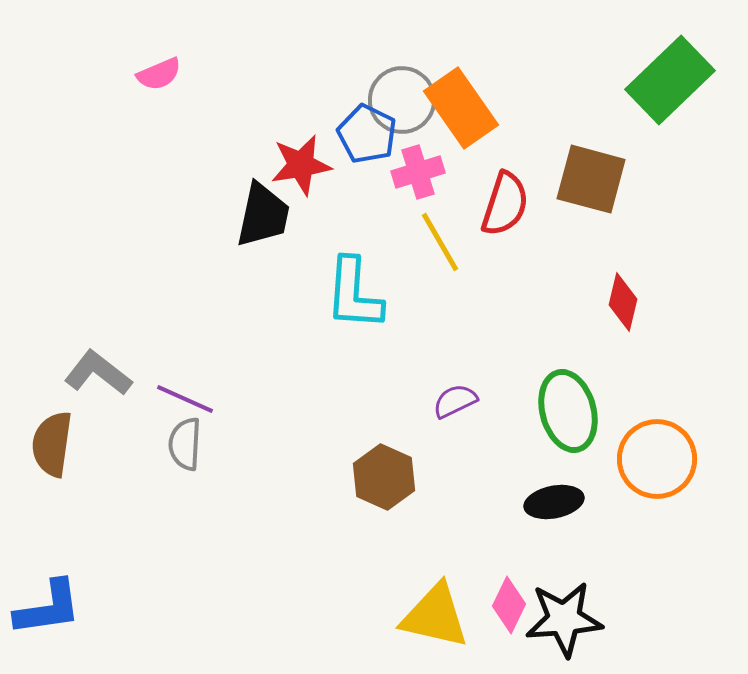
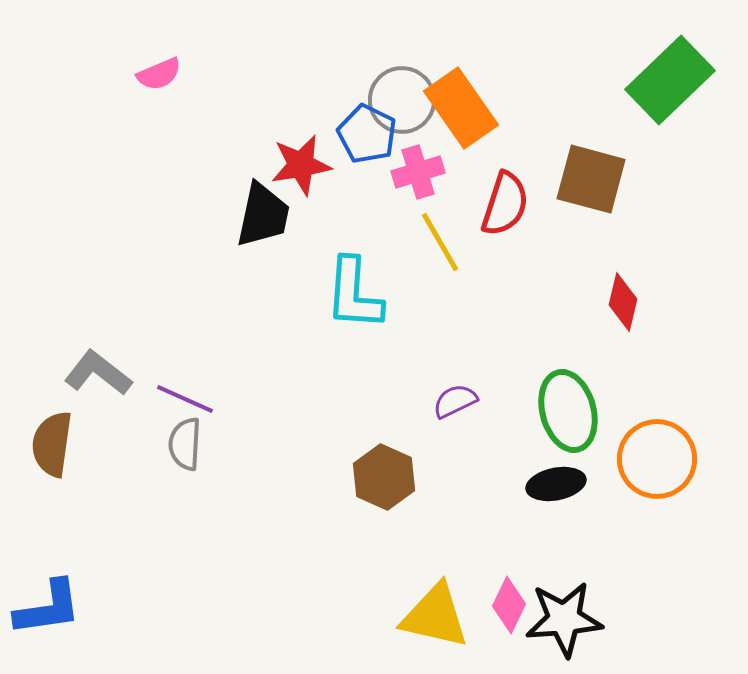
black ellipse: moved 2 px right, 18 px up
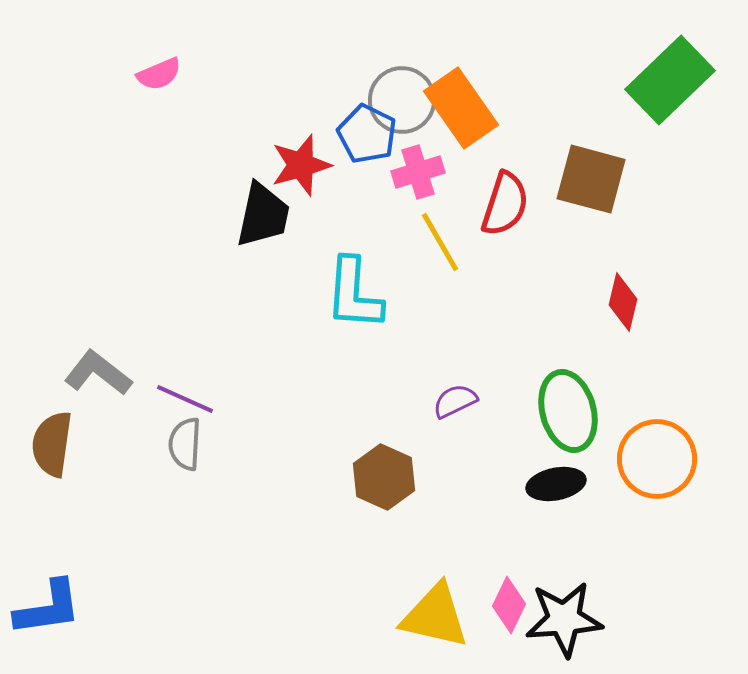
red star: rotated 6 degrees counterclockwise
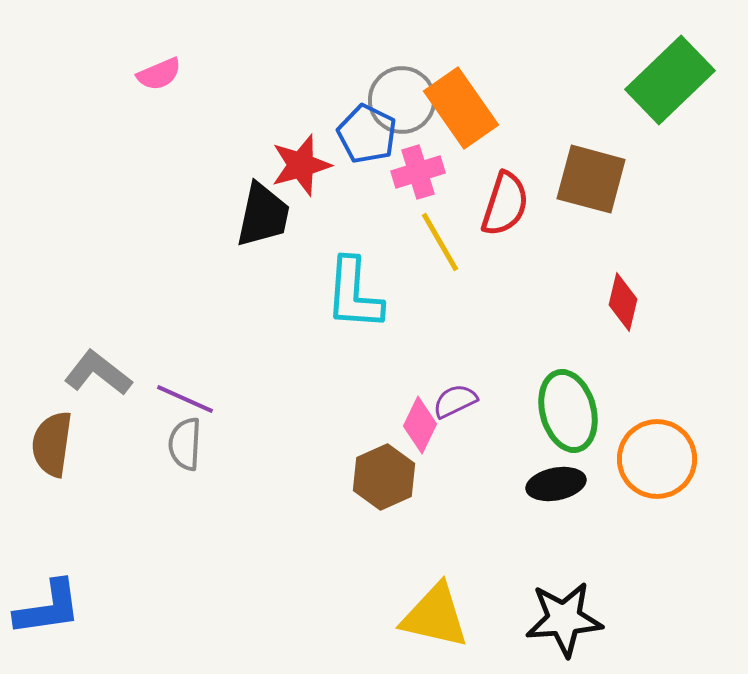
brown hexagon: rotated 12 degrees clockwise
pink diamond: moved 89 px left, 180 px up
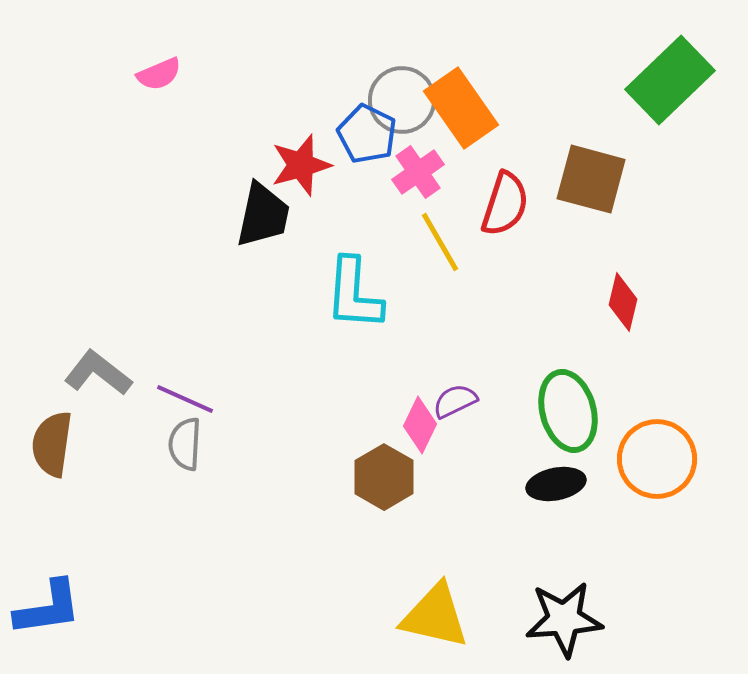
pink cross: rotated 18 degrees counterclockwise
brown hexagon: rotated 6 degrees counterclockwise
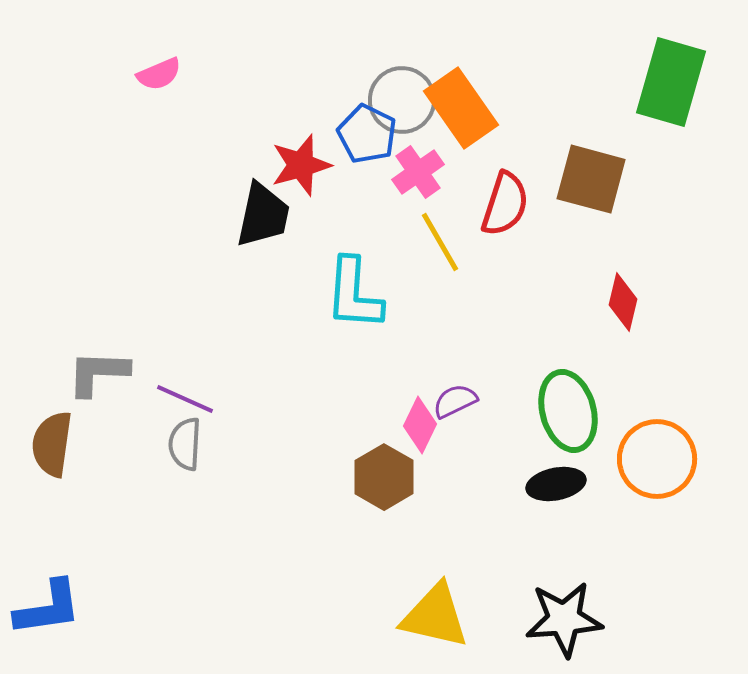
green rectangle: moved 1 px right, 2 px down; rotated 30 degrees counterclockwise
gray L-shape: rotated 36 degrees counterclockwise
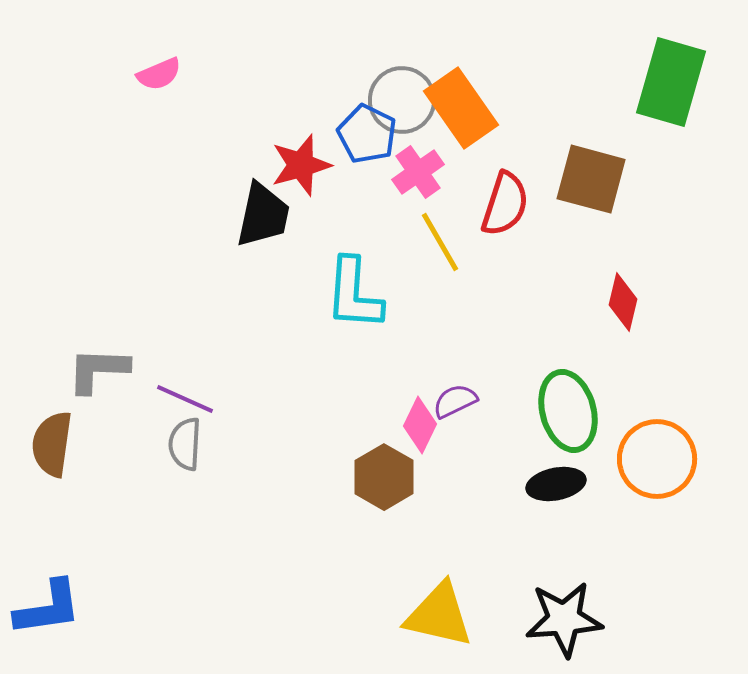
gray L-shape: moved 3 px up
yellow triangle: moved 4 px right, 1 px up
